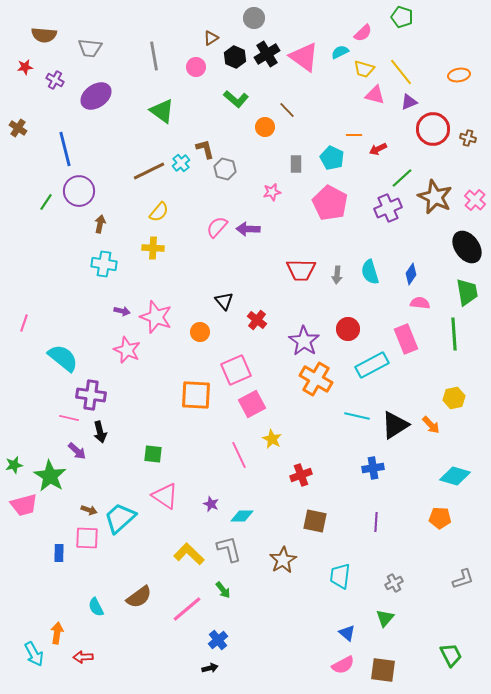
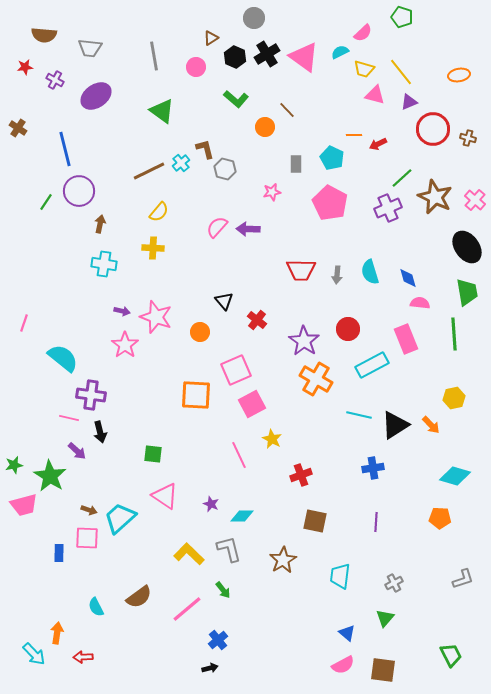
red arrow at (378, 149): moved 5 px up
blue diamond at (411, 274): moved 3 px left, 4 px down; rotated 50 degrees counterclockwise
pink star at (127, 350): moved 2 px left, 5 px up; rotated 12 degrees clockwise
cyan line at (357, 416): moved 2 px right, 1 px up
cyan arrow at (34, 654): rotated 15 degrees counterclockwise
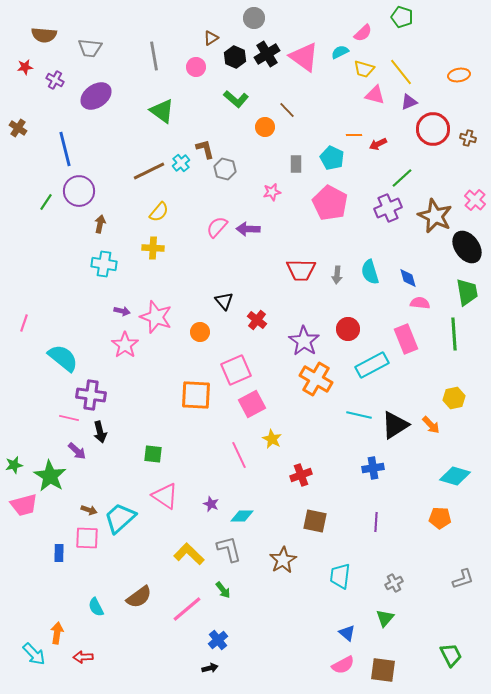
brown star at (435, 197): moved 19 px down
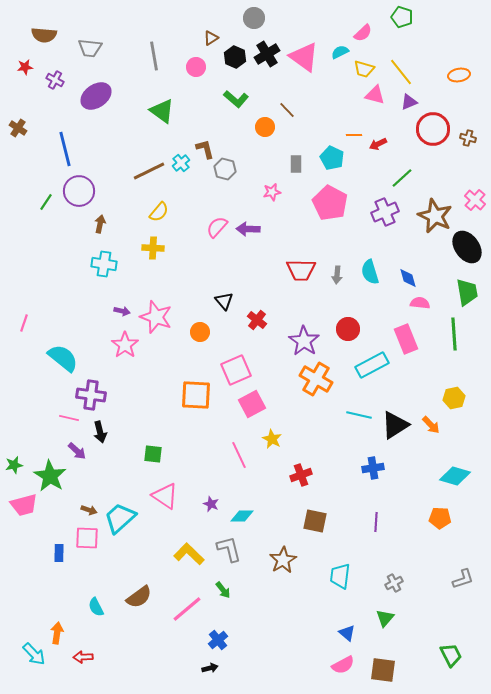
purple cross at (388, 208): moved 3 px left, 4 px down
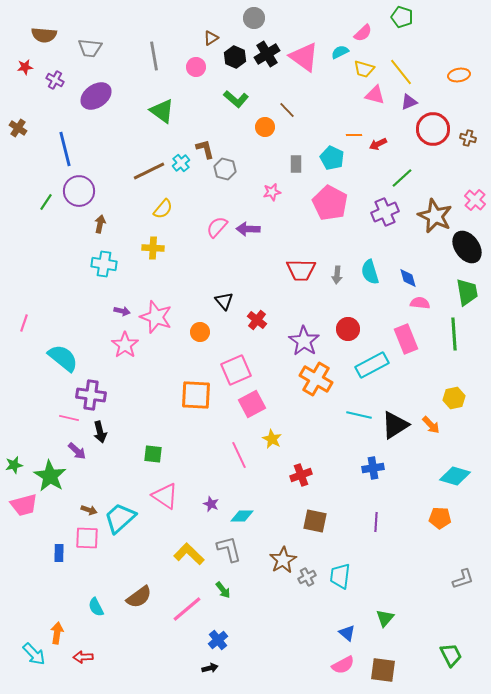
yellow semicircle at (159, 212): moved 4 px right, 3 px up
gray cross at (394, 583): moved 87 px left, 6 px up
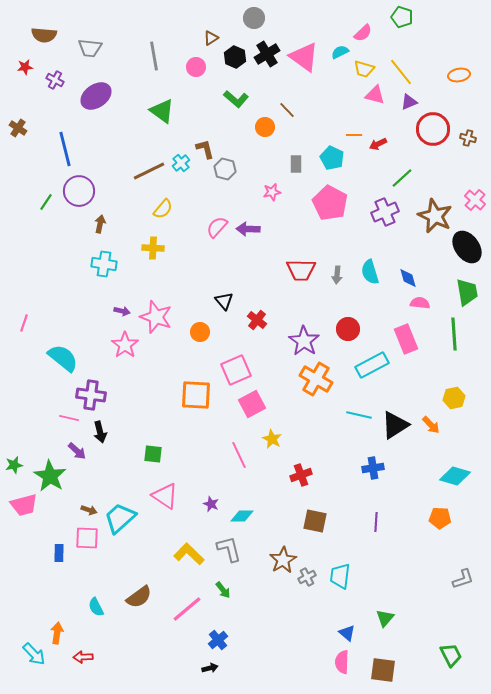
pink semicircle at (343, 665): moved 1 px left, 3 px up; rotated 120 degrees clockwise
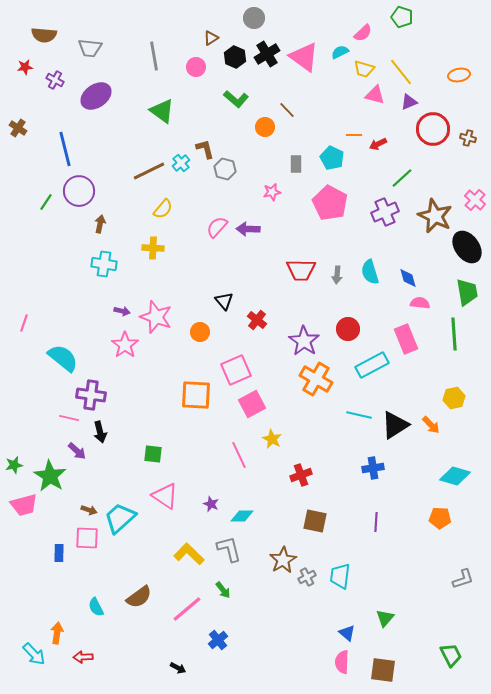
black arrow at (210, 668): moved 32 px left; rotated 42 degrees clockwise
